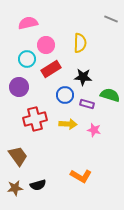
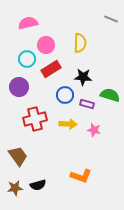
orange L-shape: rotated 10 degrees counterclockwise
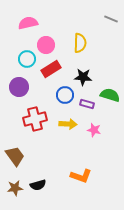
brown trapezoid: moved 3 px left
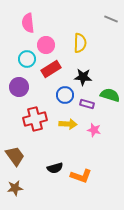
pink semicircle: rotated 84 degrees counterclockwise
black semicircle: moved 17 px right, 17 px up
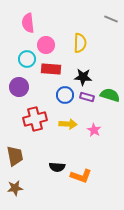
red rectangle: rotated 36 degrees clockwise
purple rectangle: moved 7 px up
pink star: rotated 16 degrees clockwise
brown trapezoid: rotated 25 degrees clockwise
black semicircle: moved 2 px right, 1 px up; rotated 21 degrees clockwise
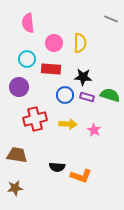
pink circle: moved 8 px right, 2 px up
brown trapezoid: moved 2 px right, 1 px up; rotated 70 degrees counterclockwise
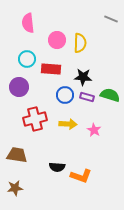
pink circle: moved 3 px right, 3 px up
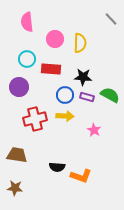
gray line: rotated 24 degrees clockwise
pink semicircle: moved 1 px left, 1 px up
pink circle: moved 2 px left, 1 px up
green semicircle: rotated 12 degrees clockwise
yellow arrow: moved 3 px left, 8 px up
brown star: rotated 14 degrees clockwise
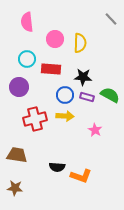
pink star: moved 1 px right
